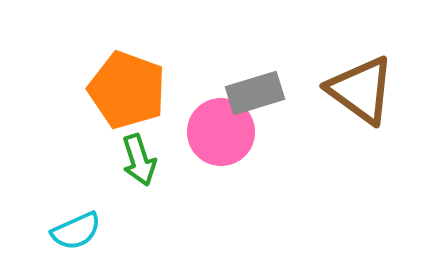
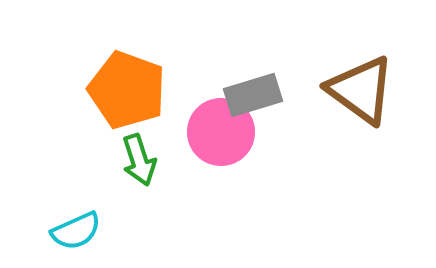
gray rectangle: moved 2 px left, 2 px down
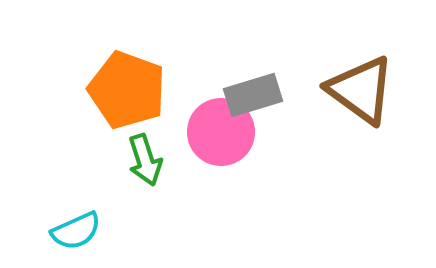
green arrow: moved 6 px right
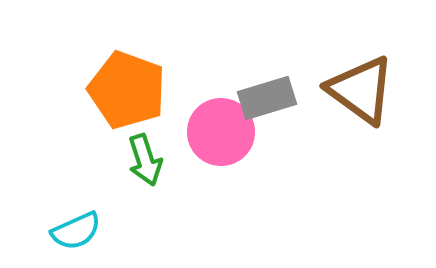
gray rectangle: moved 14 px right, 3 px down
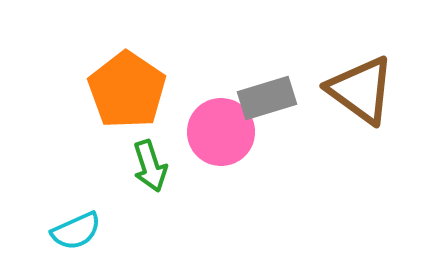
orange pentagon: rotated 14 degrees clockwise
green arrow: moved 5 px right, 6 px down
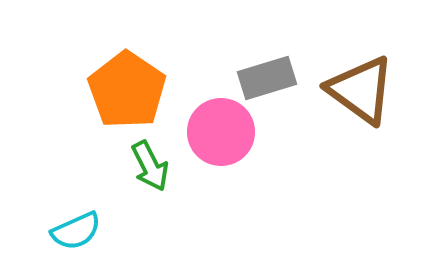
gray rectangle: moved 20 px up
green arrow: rotated 9 degrees counterclockwise
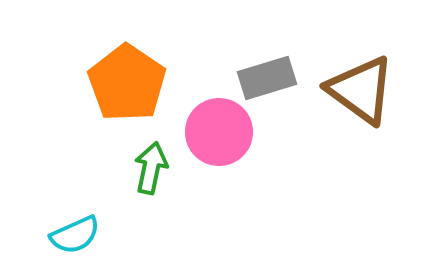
orange pentagon: moved 7 px up
pink circle: moved 2 px left
green arrow: moved 1 px right, 2 px down; rotated 141 degrees counterclockwise
cyan semicircle: moved 1 px left, 4 px down
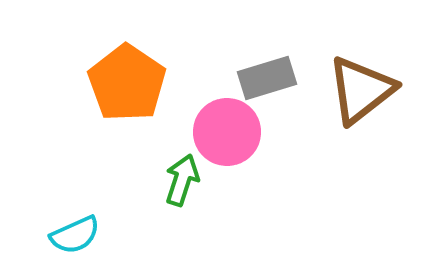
brown triangle: rotated 46 degrees clockwise
pink circle: moved 8 px right
green arrow: moved 31 px right, 12 px down; rotated 6 degrees clockwise
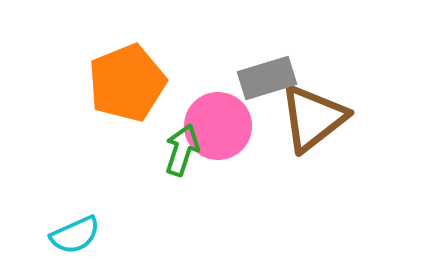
orange pentagon: rotated 16 degrees clockwise
brown triangle: moved 48 px left, 28 px down
pink circle: moved 9 px left, 6 px up
green arrow: moved 30 px up
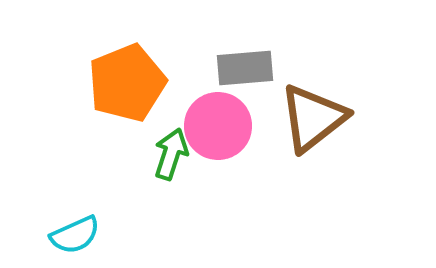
gray rectangle: moved 22 px left, 10 px up; rotated 12 degrees clockwise
green arrow: moved 11 px left, 4 px down
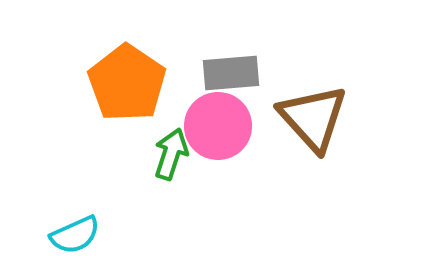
gray rectangle: moved 14 px left, 5 px down
orange pentagon: rotated 16 degrees counterclockwise
brown triangle: rotated 34 degrees counterclockwise
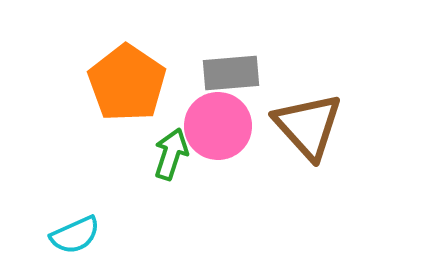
brown triangle: moved 5 px left, 8 px down
